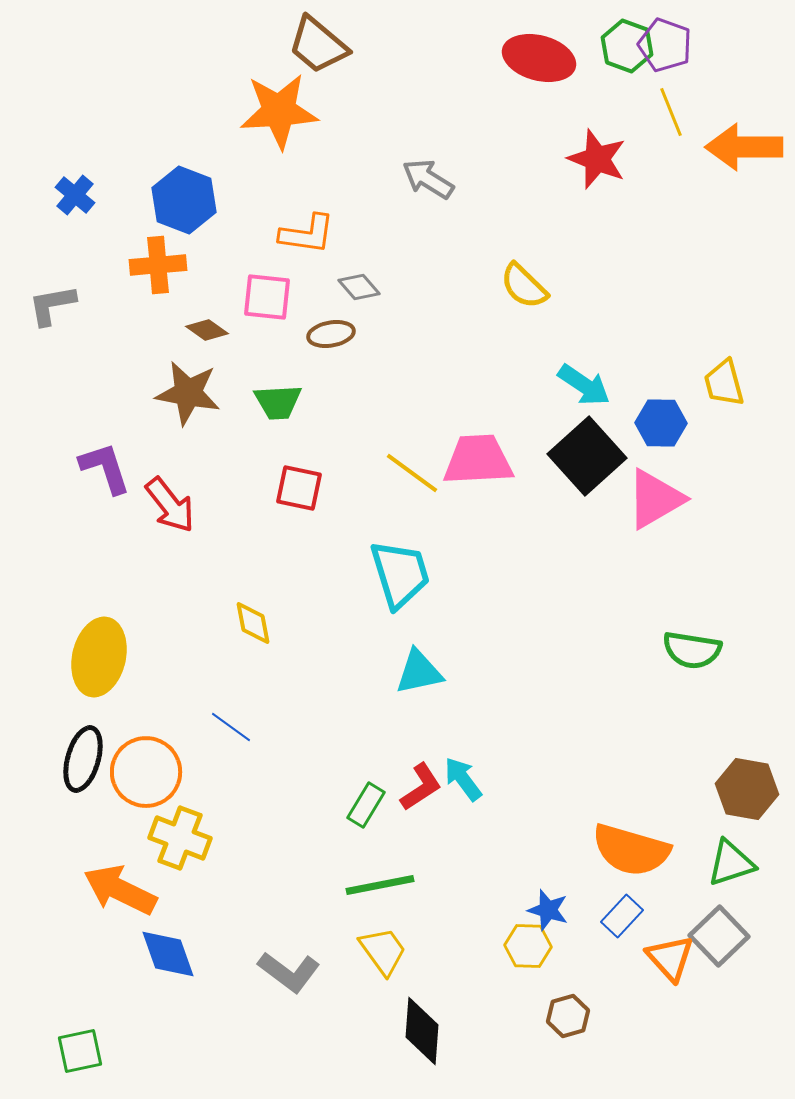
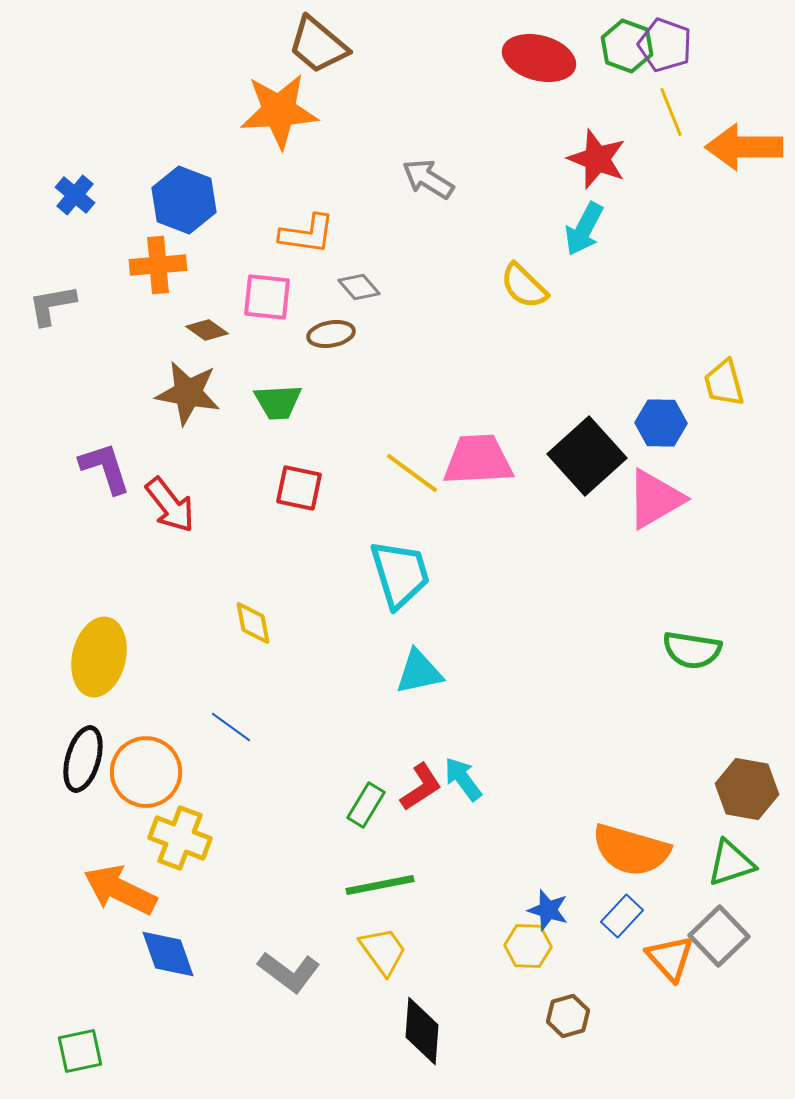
cyan arrow at (584, 385): moved 156 px up; rotated 84 degrees clockwise
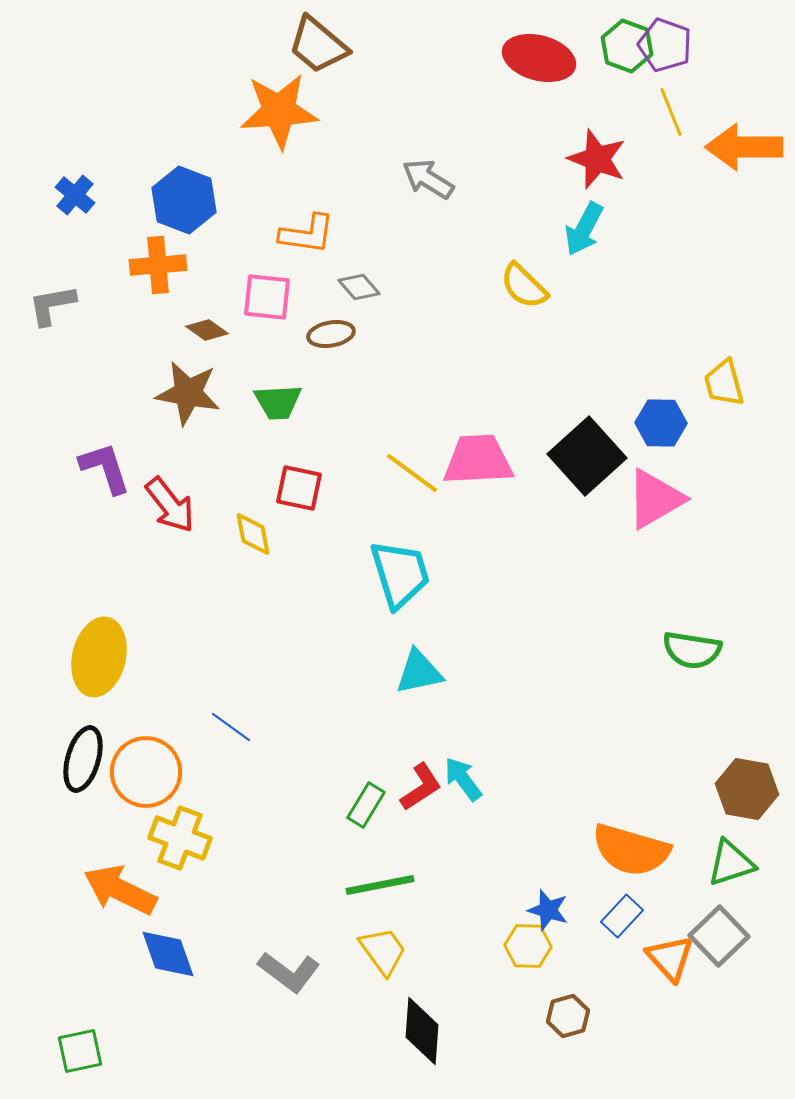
yellow diamond at (253, 623): moved 89 px up
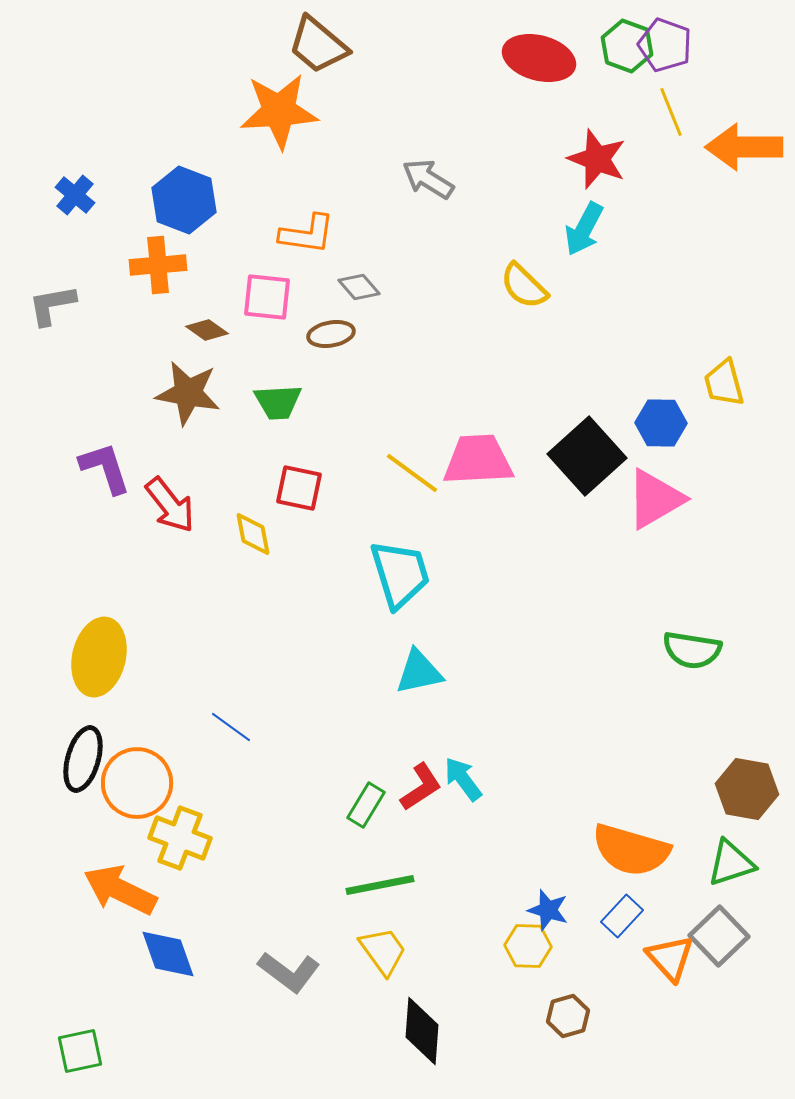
orange circle at (146, 772): moved 9 px left, 11 px down
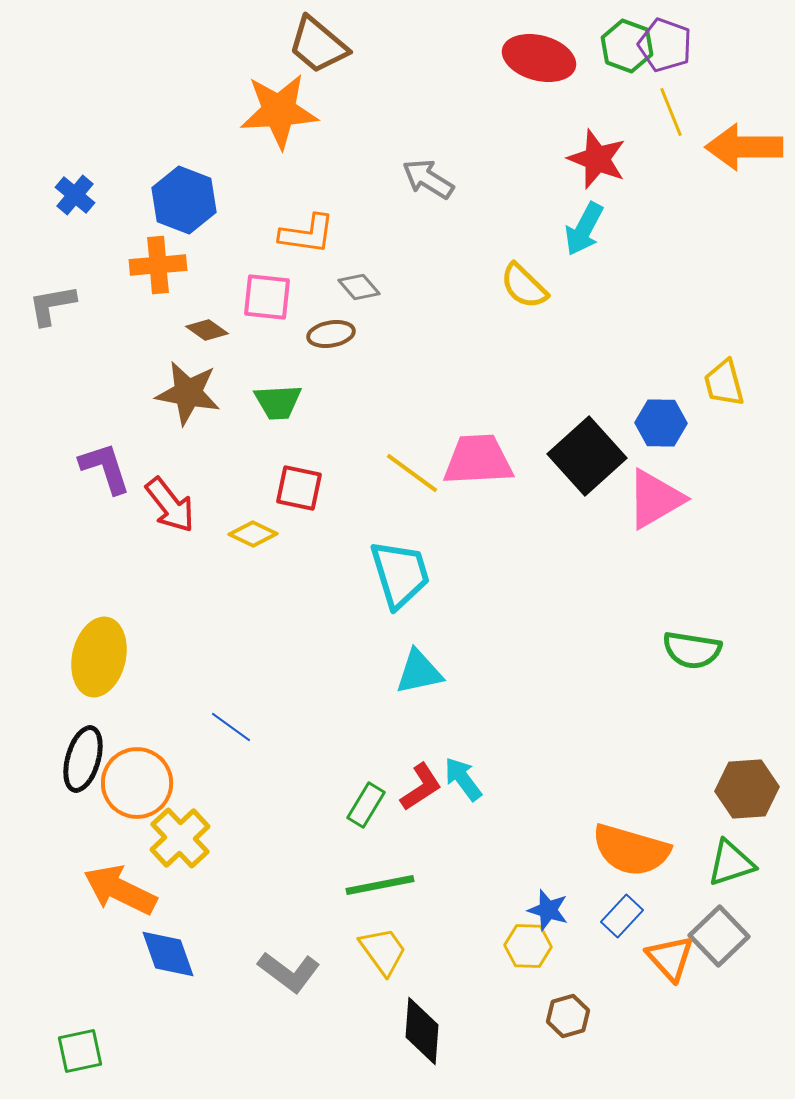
yellow diamond at (253, 534): rotated 54 degrees counterclockwise
brown hexagon at (747, 789): rotated 14 degrees counterclockwise
yellow cross at (180, 838): rotated 26 degrees clockwise
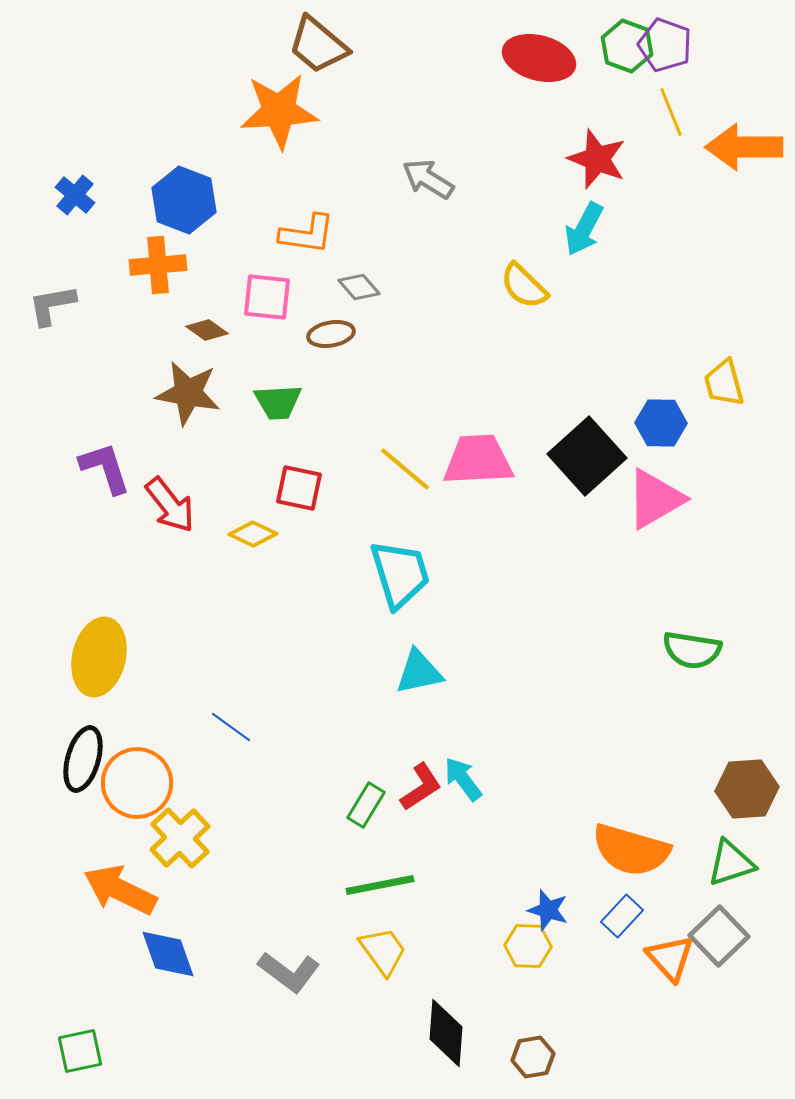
yellow line at (412, 473): moved 7 px left, 4 px up; rotated 4 degrees clockwise
brown hexagon at (568, 1016): moved 35 px left, 41 px down; rotated 6 degrees clockwise
black diamond at (422, 1031): moved 24 px right, 2 px down
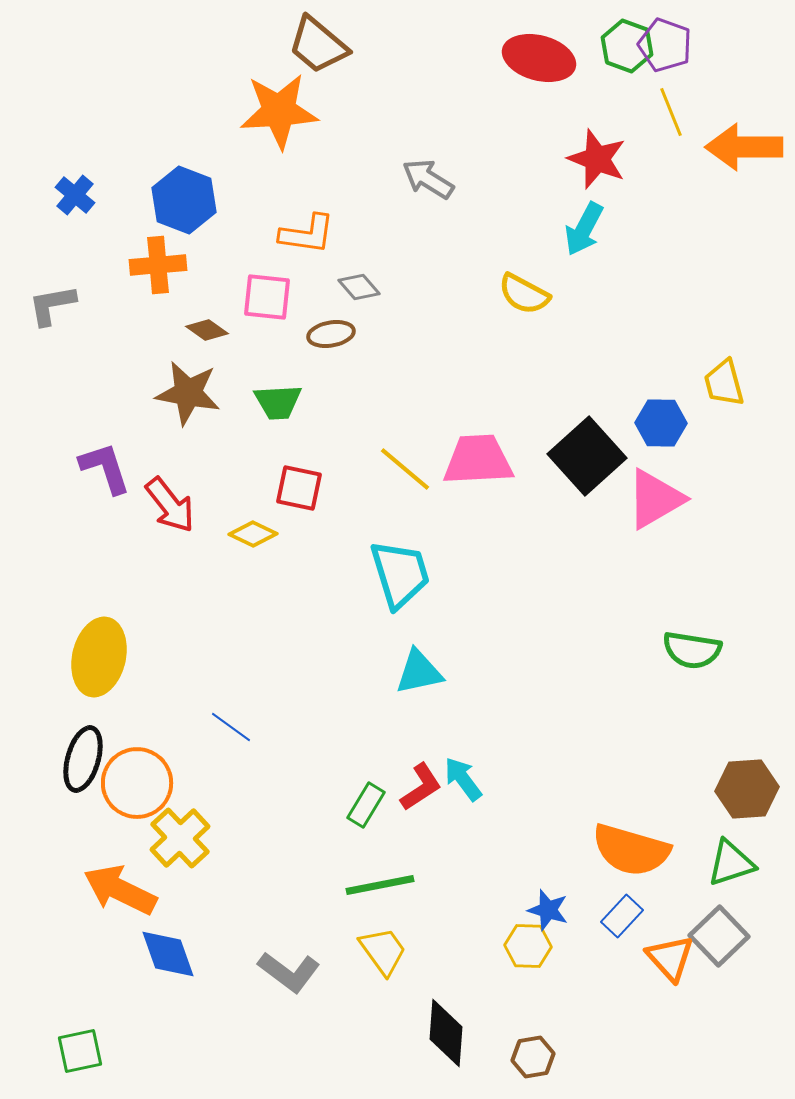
yellow semicircle at (524, 286): moved 8 px down; rotated 16 degrees counterclockwise
